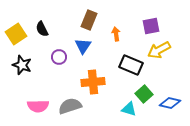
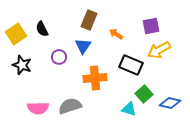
orange arrow: rotated 48 degrees counterclockwise
orange cross: moved 2 px right, 4 px up
pink semicircle: moved 2 px down
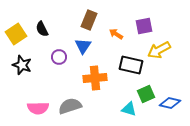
purple square: moved 7 px left
black rectangle: rotated 10 degrees counterclockwise
green square: moved 2 px right; rotated 18 degrees clockwise
